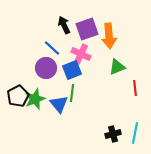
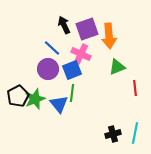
purple circle: moved 2 px right, 1 px down
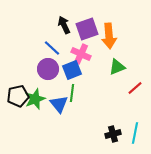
red line: rotated 56 degrees clockwise
black pentagon: rotated 15 degrees clockwise
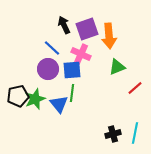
blue square: rotated 18 degrees clockwise
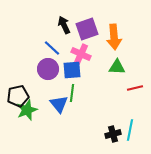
orange arrow: moved 5 px right, 1 px down
green triangle: rotated 24 degrees clockwise
red line: rotated 28 degrees clockwise
green star: moved 8 px left, 11 px down
cyan line: moved 5 px left, 3 px up
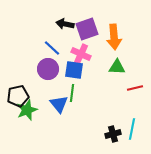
black arrow: moved 1 px right, 1 px up; rotated 54 degrees counterclockwise
blue square: moved 2 px right; rotated 12 degrees clockwise
cyan line: moved 2 px right, 1 px up
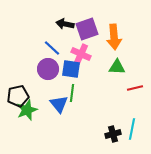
blue square: moved 3 px left, 1 px up
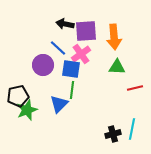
purple square: moved 1 px left, 2 px down; rotated 15 degrees clockwise
blue line: moved 6 px right
pink cross: rotated 30 degrees clockwise
purple circle: moved 5 px left, 4 px up
green line: moved 3 px up
blue triangle: rotated 24 degrees clockwise
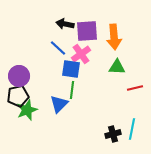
purple square: moved 1 px right
purple circle: moved 24 px left, 11 px down
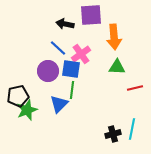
purple square: moved 4 px right, 16 px up
purple circle: moved 29 px right, 5 px up
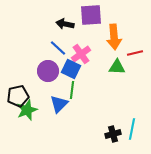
blue square: rotated 18 degrees clockwise
red line: moved 35 px up
